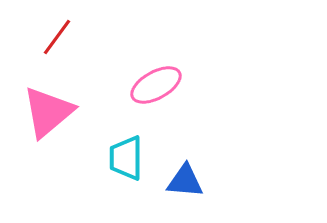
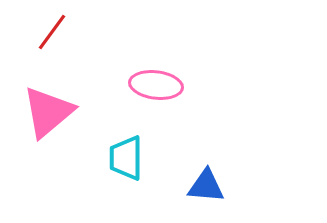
red line: moved 5 px left, 5 px up
pink ellipse: rotated 36 degrees clockwise
blue triangle: moved 21 px right, 5 px down
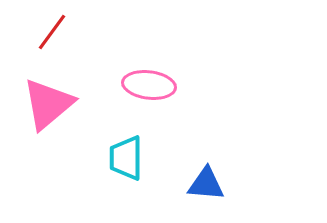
pink ellipse: moved 7 px left
pink triangle: moved 8 px up
blue triangle: moved 2 px up
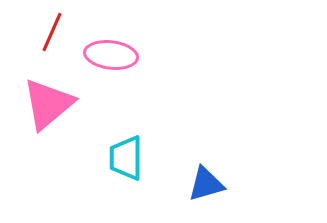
red line: rotated 12 degrees counterclockwise
pink ellipse: moved 38 px left, 30 px up
blue triangle: rotated 21 degrees counterclockwise
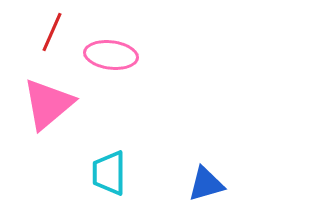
cyan trapezoid: moved 17 px left, 15 px down
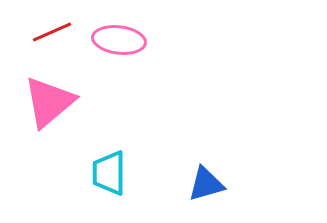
red line: rotated 42 degrees clockwise
pink ellipse: moved 8 px right, 15 px up
pink triangle: moved 1 px right, 2 px up
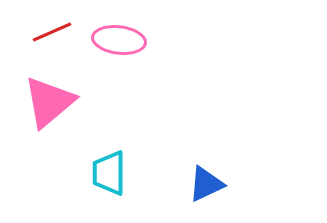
blue triangle: rotated 9 degrees counterclockwise
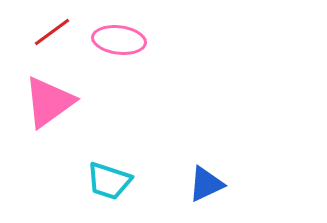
red line: rotated 12 degrees counterclockwise
pink triangle: rotated 4 degrees clockwise
cyan trapezoid: moved 8 px down; rotated 72 degrees counterclockwise
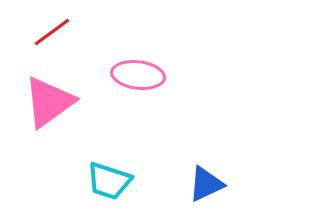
pink ellipse: moved 19 px right, 35 px down
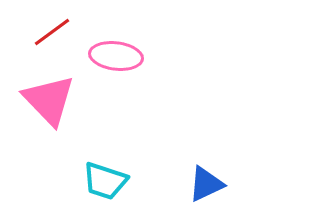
pink ellipse: moved 22 px left, 19 px up
pink triangle: moved 2 px up; rotated 38 degrees counterclockwise
cyan trapezoid: moved 4 px left
